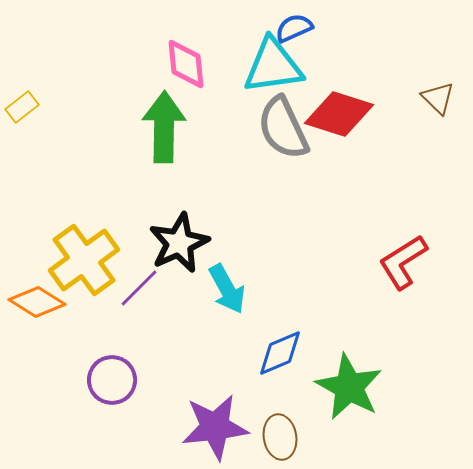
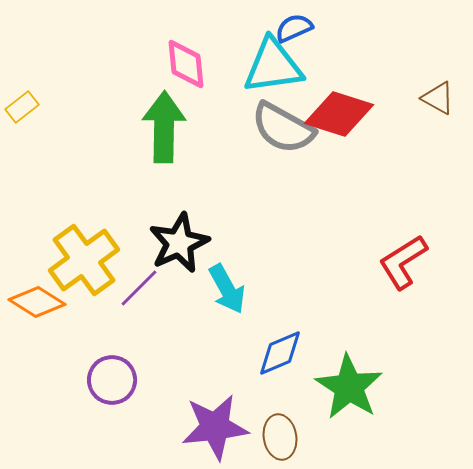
brown triangle: rotated 15 degrees counterclockwise
gray semicircle: rotated 36 degrees counterclockwise
green star: rotated 4 degrees clockwise
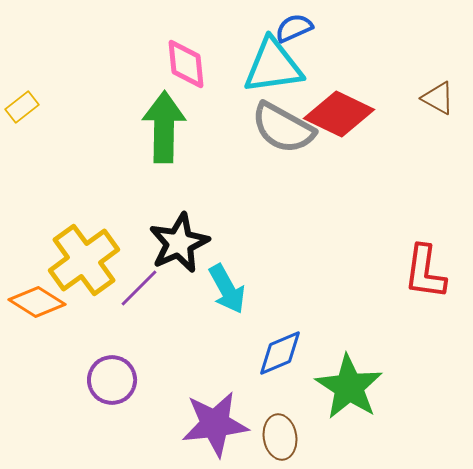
red diamond: rotated 8 degrees clockwise
red L-shape: moved 22 px right, 10 px down; rotated 50 degrees counterclockwise
purple star: moved 3 px up
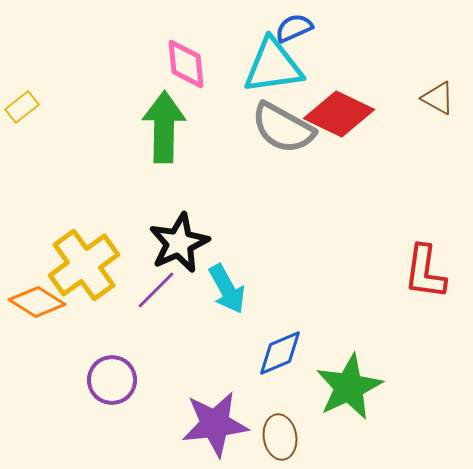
yellow cross: moved 5 px down
purple line: moved 17 px right, 2 px down
green star: rotated 14 degrees clockwise
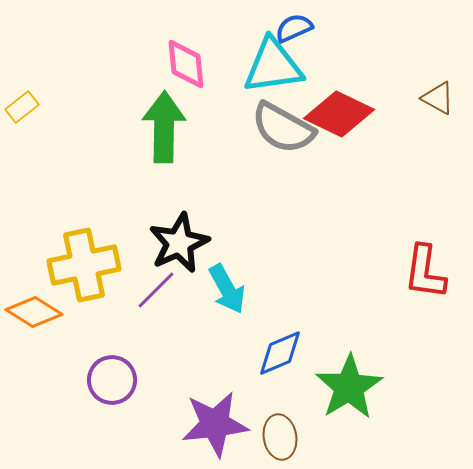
yellow cross: rotated 24 degrees clockwise
orange diamond: moved 3 px left, 10 px down
green star: rotated 6 degrees counterclockwise
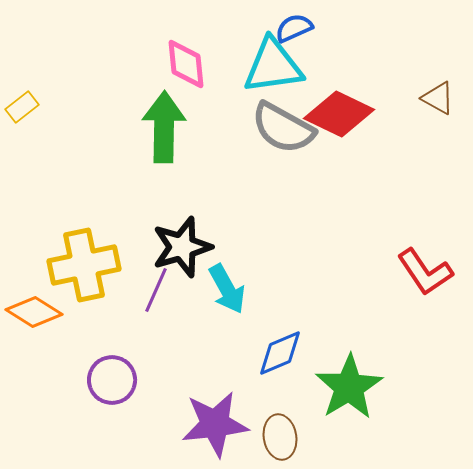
black star: moved 3 px right, 4 px down; rotated 8 degrees clockwise
red L-shape: rotated 42 degrees counterclockwise
purple line: rotated 21 degrees counterclockwise
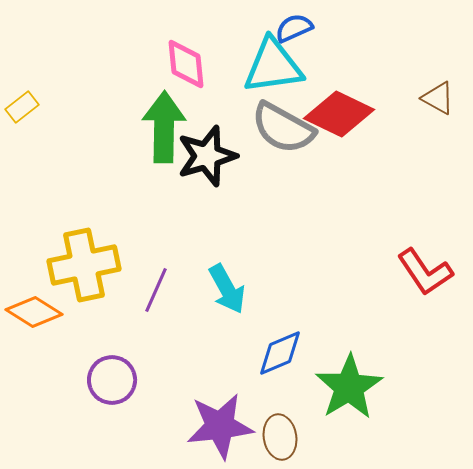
black star: moved 25 px right, 91 px up
purple star: moved 5 px right, 2 px down
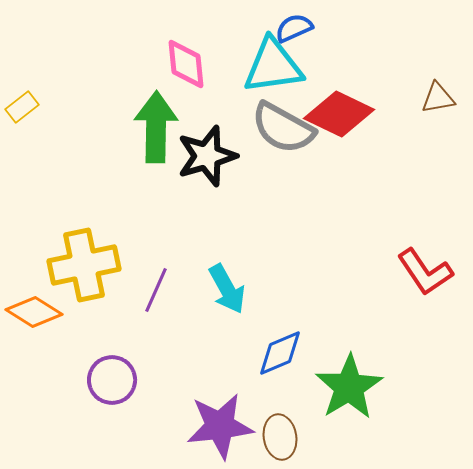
brown triangle: rotated 39 degrees counterclockwise
green arrow: moved 8 px left
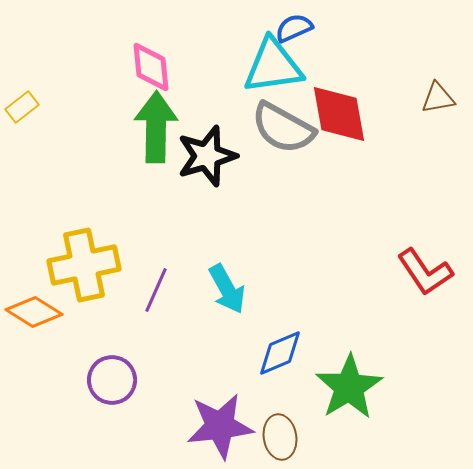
pink diamond: moved 35 px left, 3 px down
red diamond: rotated 54 degrees clockwise
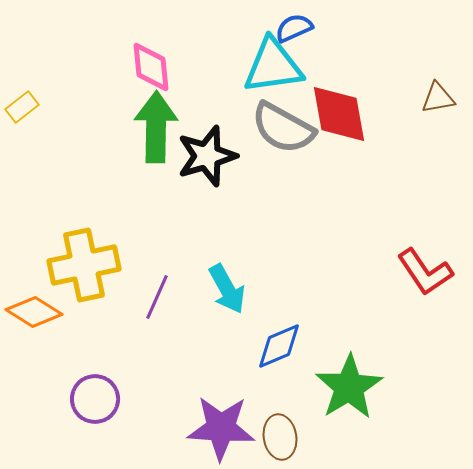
purple line: moved 1 px right, 7 px down
blue diamond: moved 1 px left, 7 px up
purple circle: moved 17 px left, 19 px down
purple star: moved 1 px right, 2 px down; rotated 10 degrees clockwise
